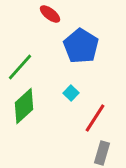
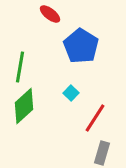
green line: rotated 32 degrees counterclockwise
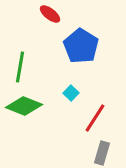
green diamond: rotated 63 degrees clockwise
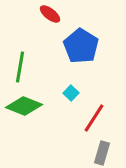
red line: moved 1 px left
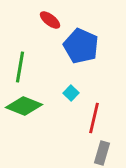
red ellipse: moved 6 px down
blue pentagon: rotated 8 degrees counterclockwise
red line: rotated 20 degrees counterclockwise
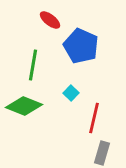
green line: moved 13 px right, 2 px up
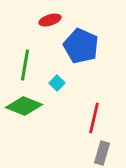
red ellipse: rotated 55 degrees counterclockwise
green line: moved 8 px left
cyan square: moved 14 px left, 10 px up
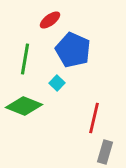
red ellipse: rotated 20 degrees counterclockwise
blue pentagon: moved 8 px left, 4 px down
green line: moved 6 px up
gray rectangle: moved 3 px right, 1 px up
